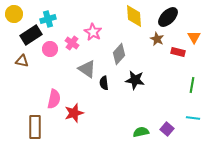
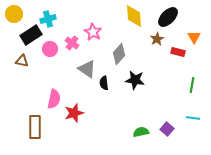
brown star: rotated 16 degrees clockwise
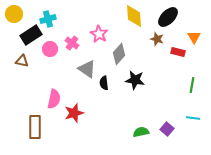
pink star: moved 6 px right, 2 px down
brown star: rotated 24 degrees counterclockwise
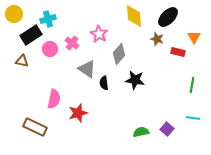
red star: moved 4 px right
brown rectangle: rotated 65 degrees counterclockwise
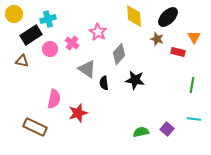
pink star: moved 1 px left, 2 px up
cyan line: moved 1 px right, 1 px down
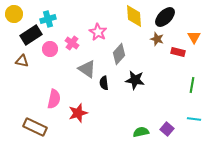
black ellipse: moved 3 px left
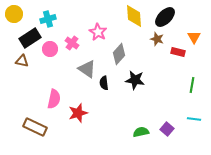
black rectangle: moved 1 px left, 3 px down
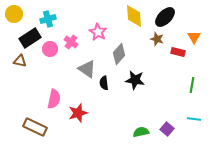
pink cross: moved 1 px left, 1 px up
brown triangle: moved 2 px left
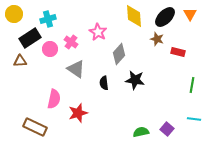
orange triangle: moved 4 px left, 23 px up
brown triangle: rotated 16 degrees counterclockwise
gray triangle: moved 11 px left
